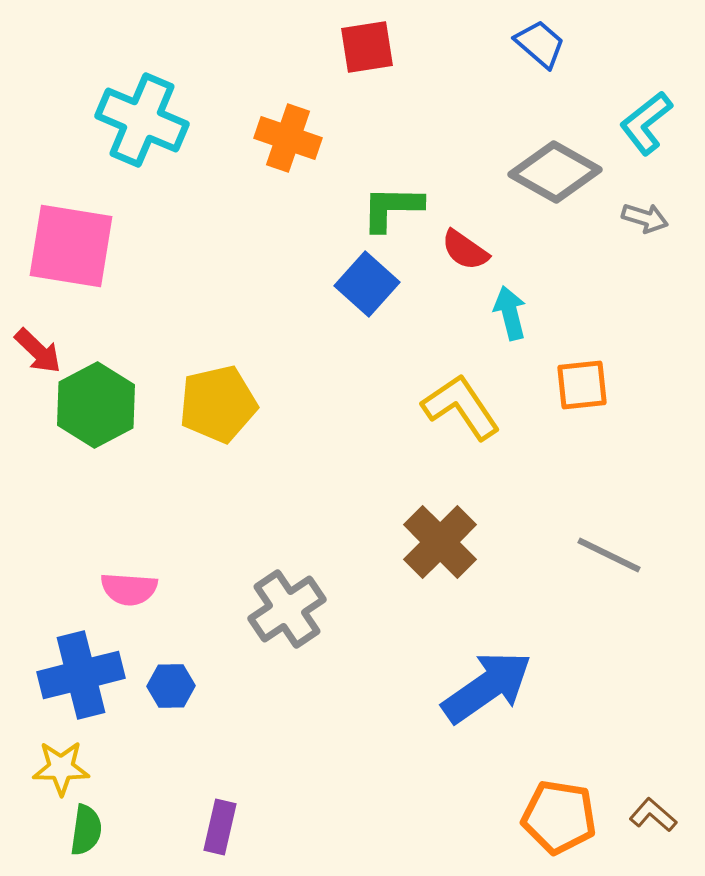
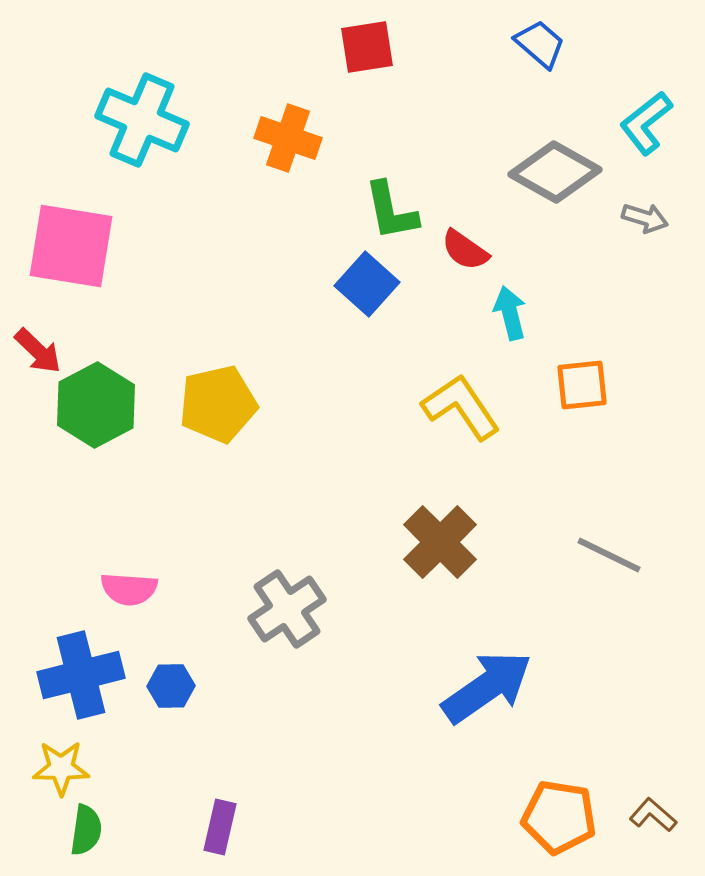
green L-shape: moved 1 px left, 3 px down; rotated 102 degrees counterclockwise
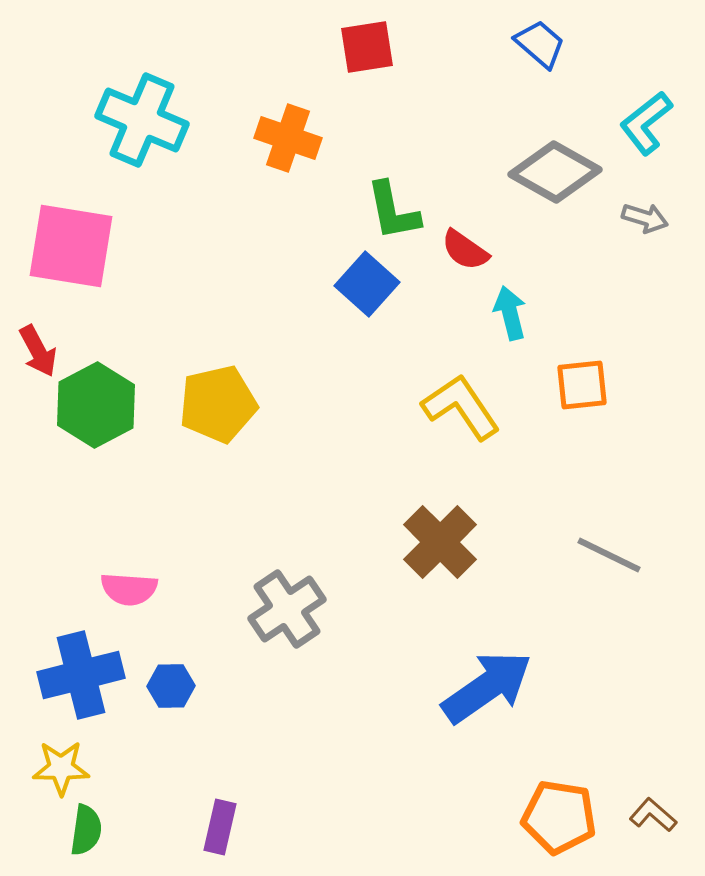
green L-shape: moved 2 px right
red arrow: rotated 18 degrees clockwise
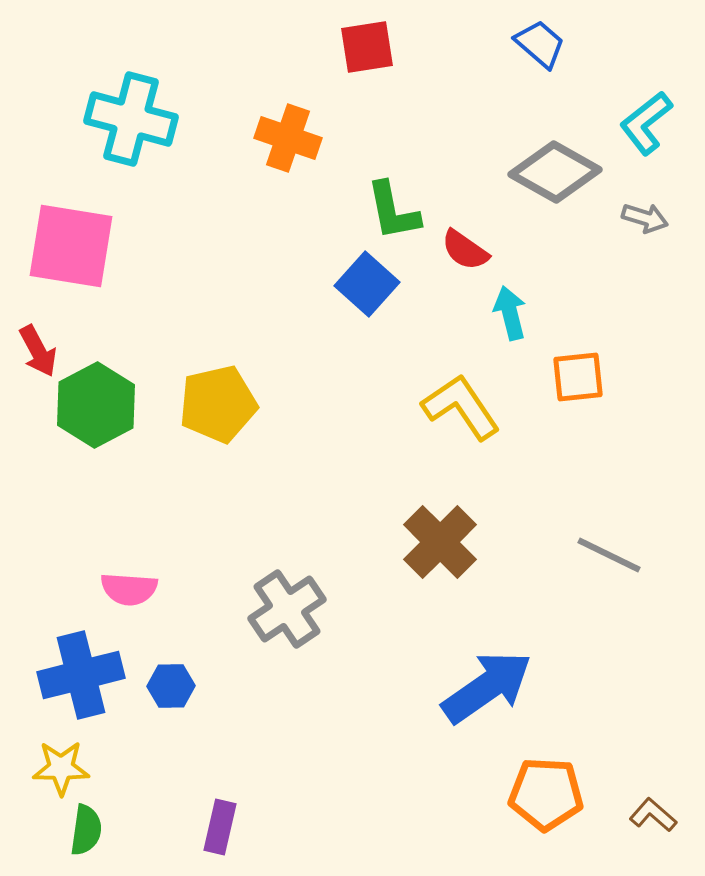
cyan cross: moved 11 px left, 1 px up; rotated 8 degrees counterclockwise
orange square: moved 4 px left, 8 px up
orange pentagon: moved 13 px left, 23 px up; rotated 6 degrees counterclockwise
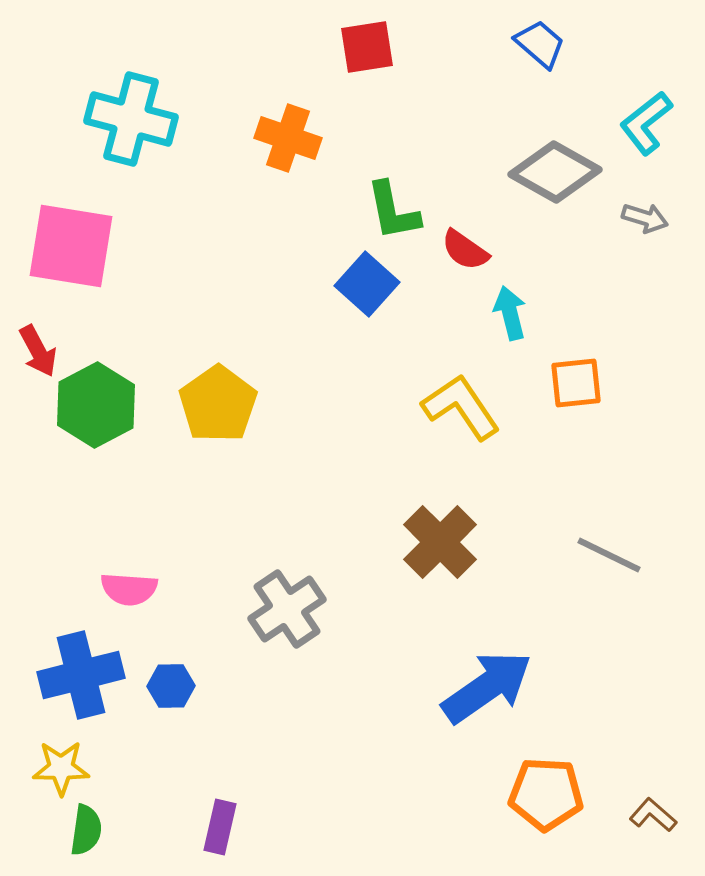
orange square: moved 2 px left, 6 px down
yellow pentagon: rotated 22 degrees counterclockwise
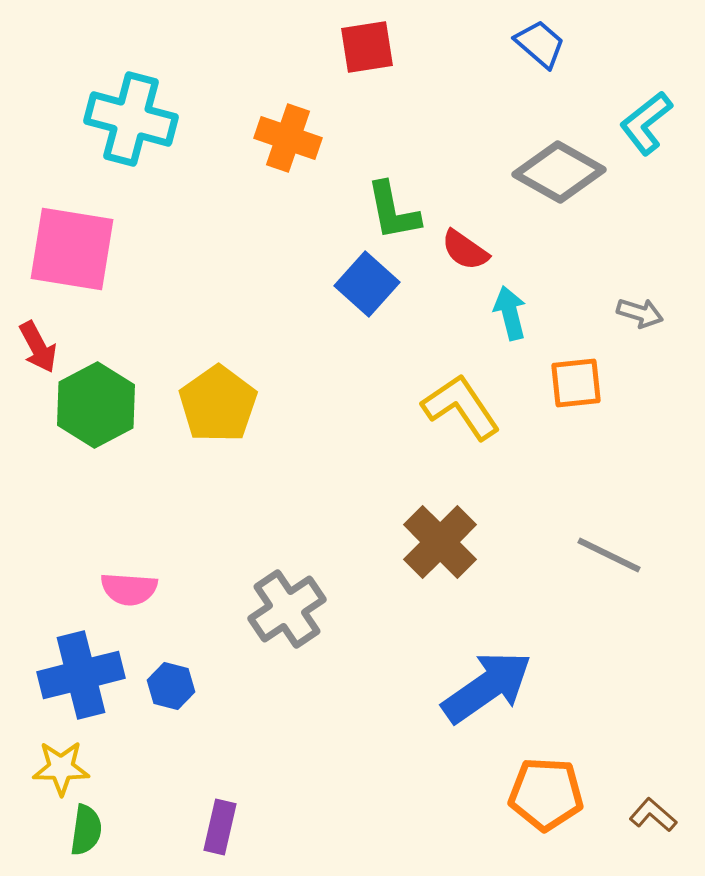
gray diamond: moved 4 px right
gray arrow: moved 5 px left, 95 px down
pink square: moved 1 px right, 3 px down
red arrow: moved 4 px up
blue hexagon: rotated 15 degrees clockwise
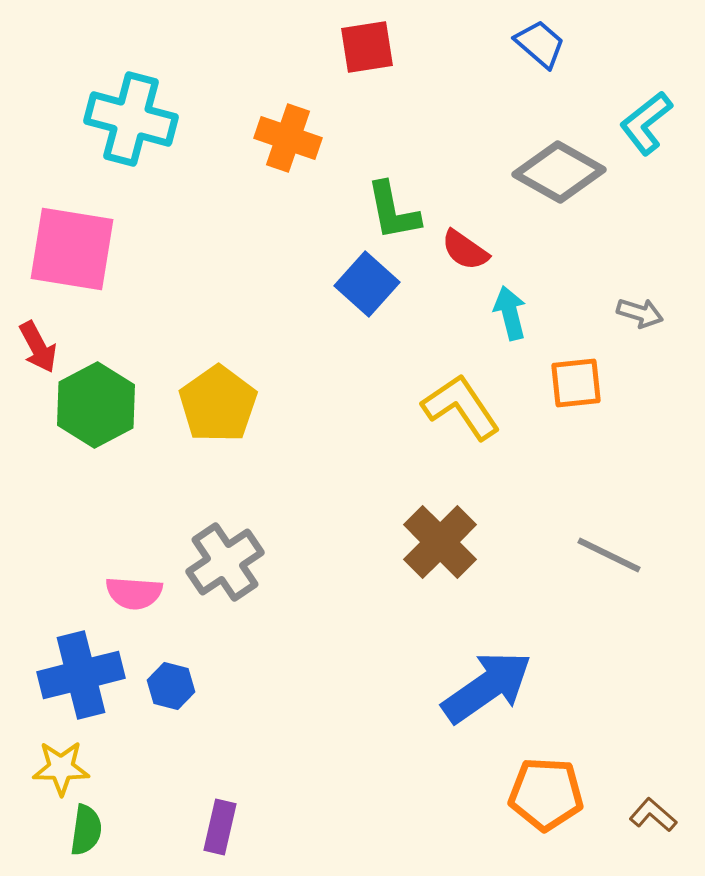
pink semicircle: moved 5 px right, 4 px down
gray cross: moved 62 px left, 47 px up
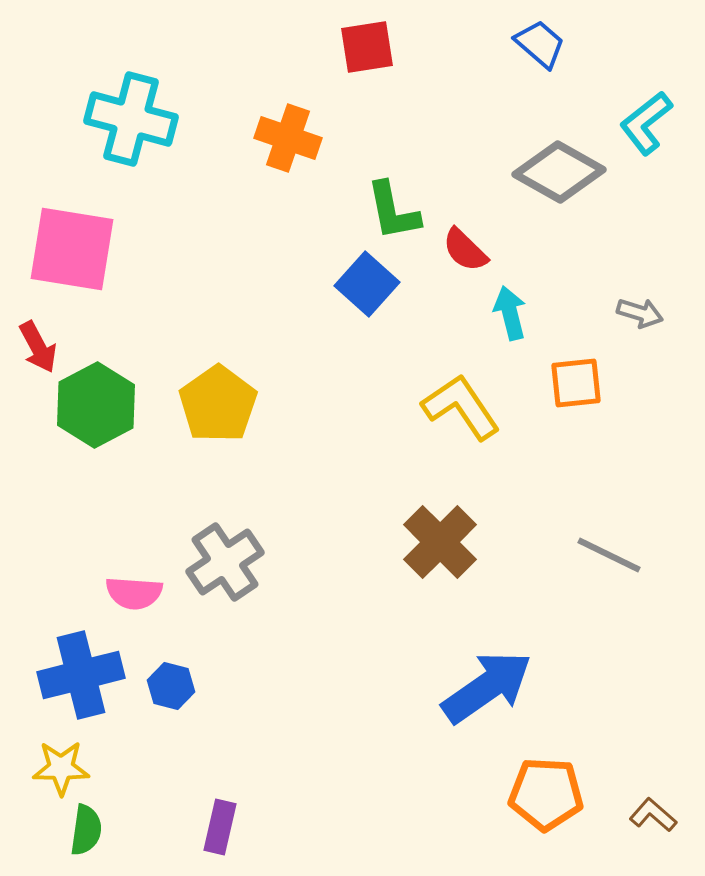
red semicircle: rotated 9 degrees clockwise
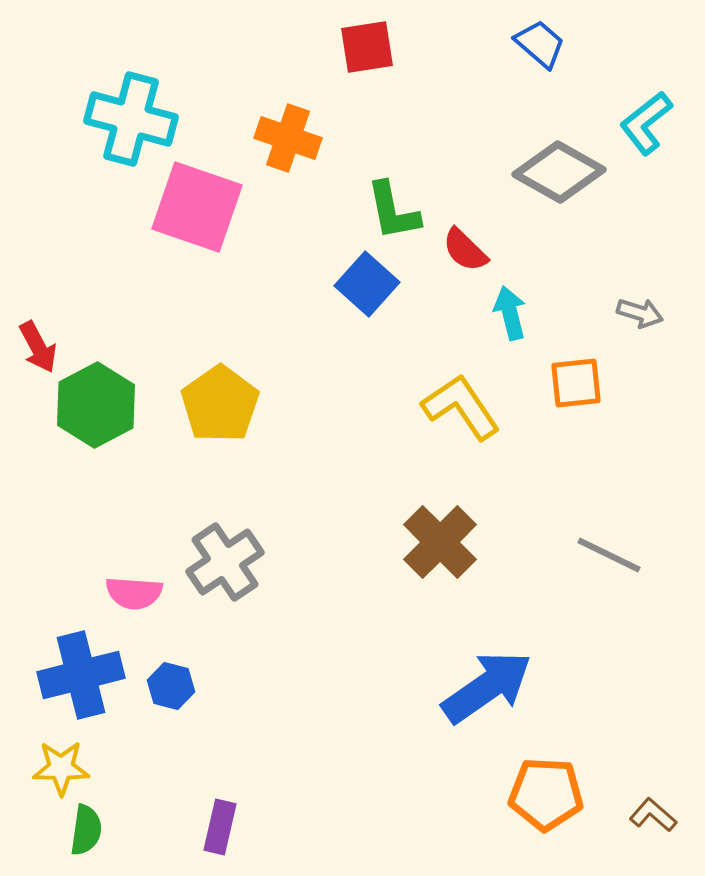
pink square: moved 125 px right, 42 px up; rotated 10 degrees clockwise
yellow pentagon: moved 2 px right
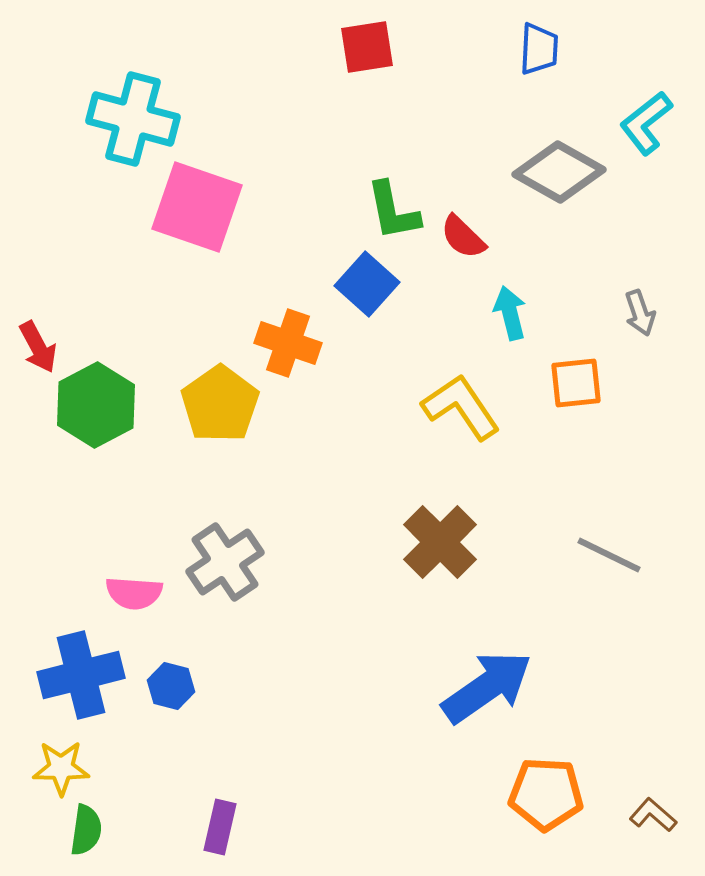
blue trapezoid: moved 1 px left, 5 px down; rotated 52 degrees clockwise
cyan cross: moved 2 px right
orange cross: moved 205 px down
red semicircle: moved 2 px left, 13 px up
gray arrow: rotated 54 degrees clockwise
